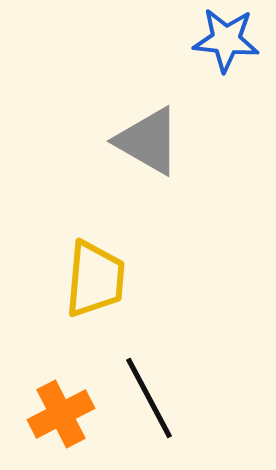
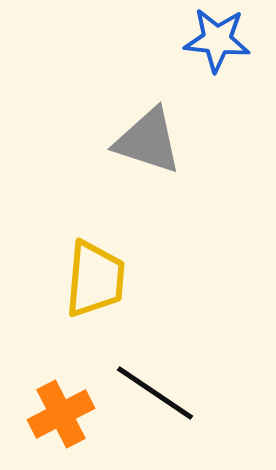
blue star: moved 9 px left
gray triangle: rotated 12 degrees counterclockwise
black line: moved 6 px right, 5 px up; rotated 28 degrees counterclockwise
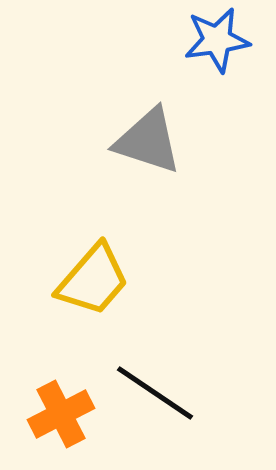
blue star: rotated 14 degrees counterclockwise
yellow trapezoid: moved 2 px left, 1 px down; rotated 36 degrees clockwise
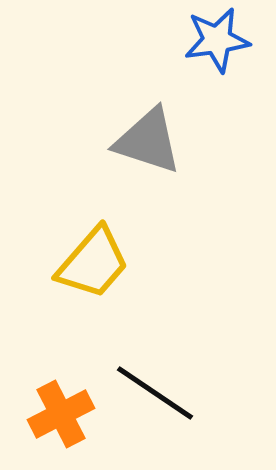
yellow trapezoid: moved 17 px up
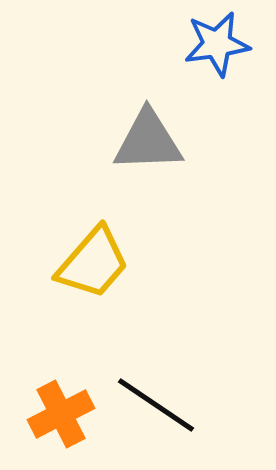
blue star: moved 4 px down
gray triangle: rotated 20 degrees counterclockwise
black line: moved 1 px right, 12 px down
